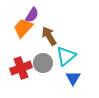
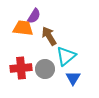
purple semicircle: moved 2 px right, 1 px down
orange trapezoid: rotated 55 degrees clockwise
gray circle: moved 2 px right, 6 px down
red cross: rotated 15 degrees clockwise
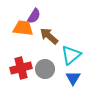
brown arrow: rotated 18 degrees counterclockwise
cyan triangle: moved 5 px right, 1 px up
red cross: rotated 10 degrees counterclockwise
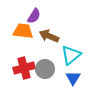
orange trapezoid: moved 3 px down
brown arrow: rotated 18 degrees counterclockwise
red cross: moved 3 px right
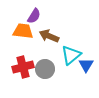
red cross: moved 1 px left, 1 px up
blue triangle: moved 13 px right, 13 px up
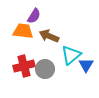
red cross: moved 1 px right, 1 px up
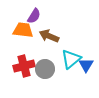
orange trapezoid: moved 1 px up
cyan triangle: moved 4 px down
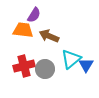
purple semicircle: moved 1 px up
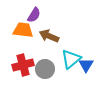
red cross: moved 1 px left, 1 px up
